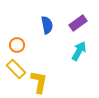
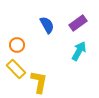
blue semicircle: rotated 18 degrees counterclockwise
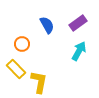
orange circle: moved 5 px right, 1 px up
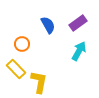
blue semicircle: moved 1 px right
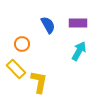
purple rectangle: rotated 36 degrees clockwise
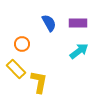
blue semicircle: moved 1 px right, 2 px up
cyan arrow: rotated 24 degrees clockwise
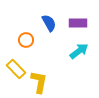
orange circle: moved 4 px right, 4 px up
